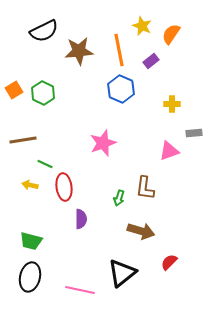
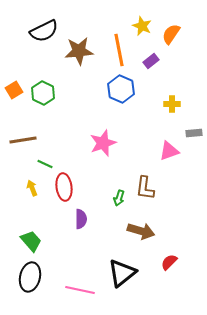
yellow arrow: moved 2 px right, 3 px down; rotated 56 degrees clockwise
green trapezoid: rotated 145 degrees counterclockwise
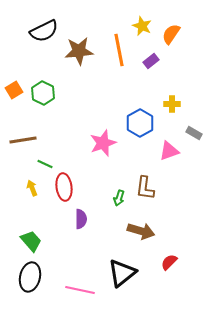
blue hexagon: moved 19 px right, 34 px down; rotated 8 degrees clockwise
gray rectangle: rotated 35 degrees clockwise
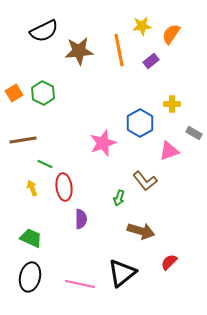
yellow star: rotated 30 degrees counterclockwise
orange square: moved 3 px down
brown L-shape: moved 7 px up; rotated 45 degrees counterclockwise
green trapezoid: moved 3 px up; rotated 25 degrees counterclockwise
pink line: moved 6 px up
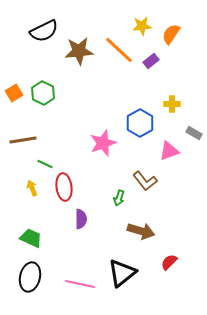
orange line: rotated 36 degrees counterclockwise
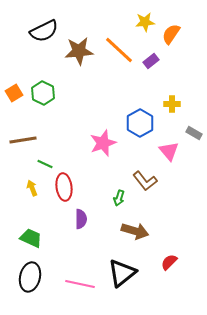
yellow star: moved 3 px right, 4 px up
pink triangle: rotated 50 degrees counterclockwise
brown arrow: moved 6 px left
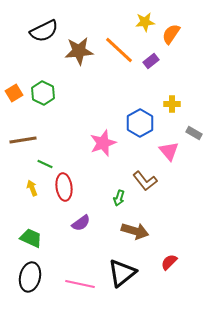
purple semicircle: moved 4 px down; rotated 54 degrees clockwise
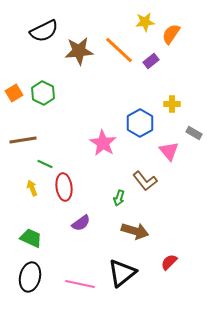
pink star: rotated 20 degrees counterclockwise
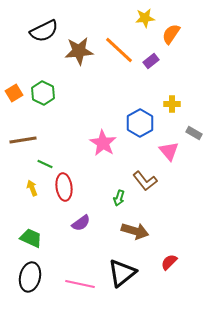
yellow star: moved 4 px up
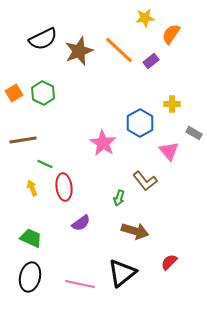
black semicircle: moved 1 px left, 8 px down
brown star: rotated 16 degrees counterclockwise
